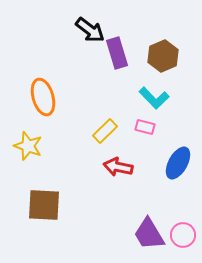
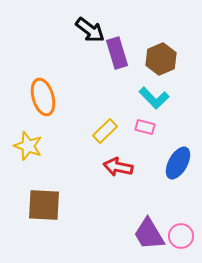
brown hexagon: moved 2 px left, 3 px down
pink circle: moved 2 px left, 1 px down
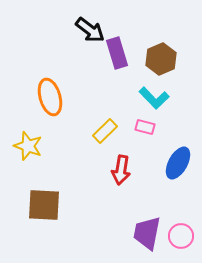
orange ellipse: moved 7 px right
red arrow: moved 3 px right, 3 px down; rotated 92 degrees counterclockwise
purple trapezoid: moved 2 px left, 1 px up; rotated 42 degrees clockwise
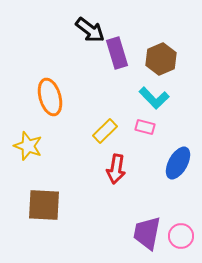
red arrow: moved 5 px left, 1 px up
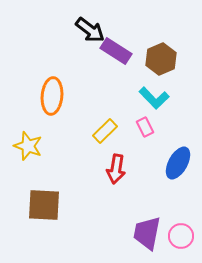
purple rectangle: moved 1 px left, 2 px up; rotated 40 degrees counterclockwise
orange ellipse: moved 2 px right, 1 px up; rotated 21 degrees clockwise
pink rectangle: rotated 48 degrees clockwise
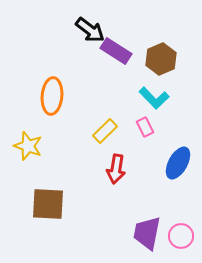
brown square: moved 4 px right, 1 px up
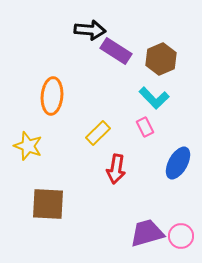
black arrow: rotated 32 degrees counterclockwise
yellow rectangle: moved 7 px left, 2 px down
purple trapezoid: rotated 63 degrees clockwise
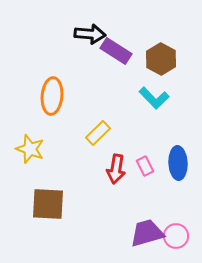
black arrow: moved 4 px down
brown hexagon: rotated 8 degrees counterclockwise
pink rectangle: moved 39 px down
yellow star: moved 2 px right, 3 px down
blue ellipse: rotated 32 degrees counterclockwise
pink circle: moved 5 px left
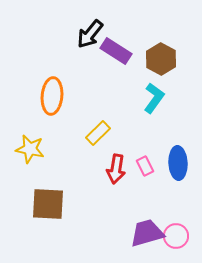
black arrow: rotated 124 degrees clockwise
cyan L-shape: rotated 100 degrees counterclockwise
yellow star: rotated 8 degrees counterclockwise
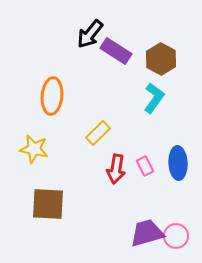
yellow star: moved 4 px right
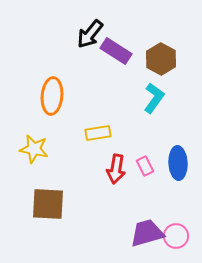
yellow rectangle: rotated 35 degrees clockwise
